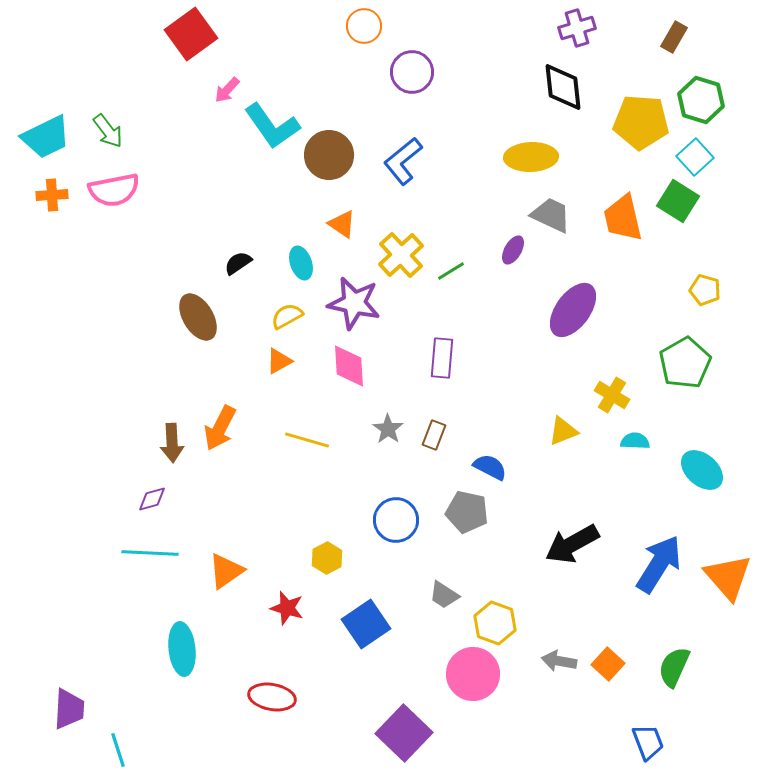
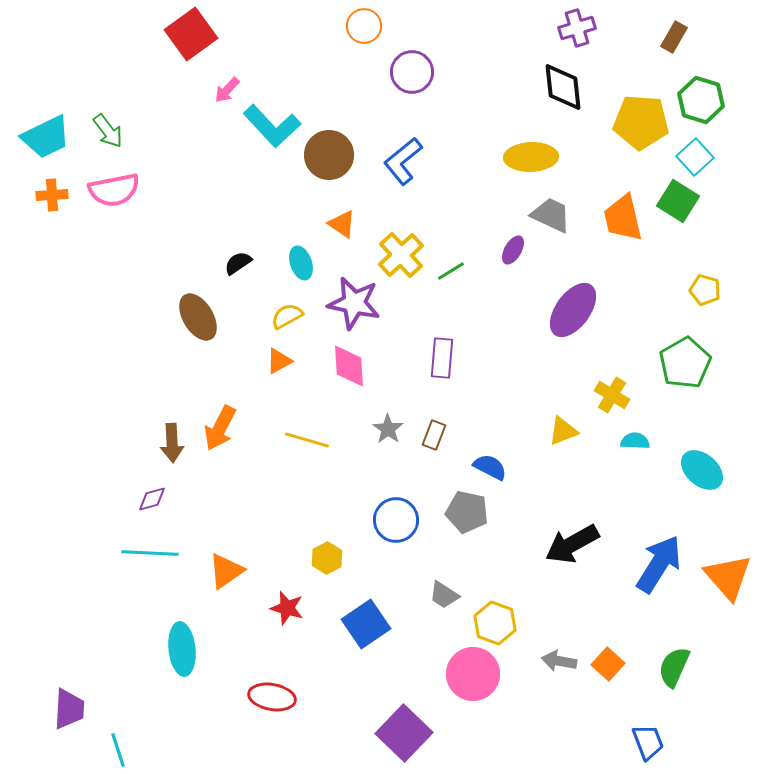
cyan L-shape at (272, 126): rotated 8 degrees counterclockwise
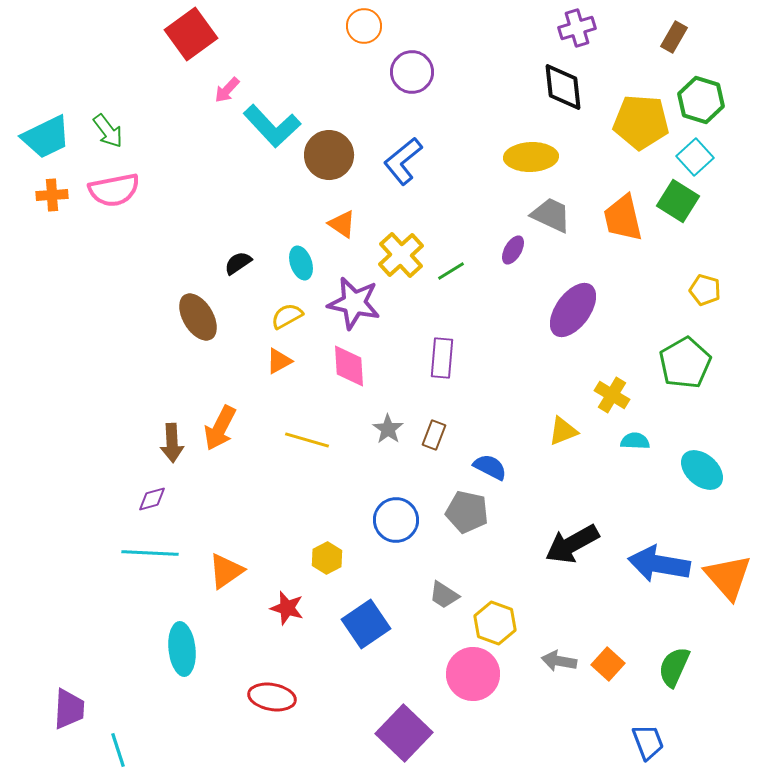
blue arrow at (659, 564): rotated 112 degrees counterclockwise
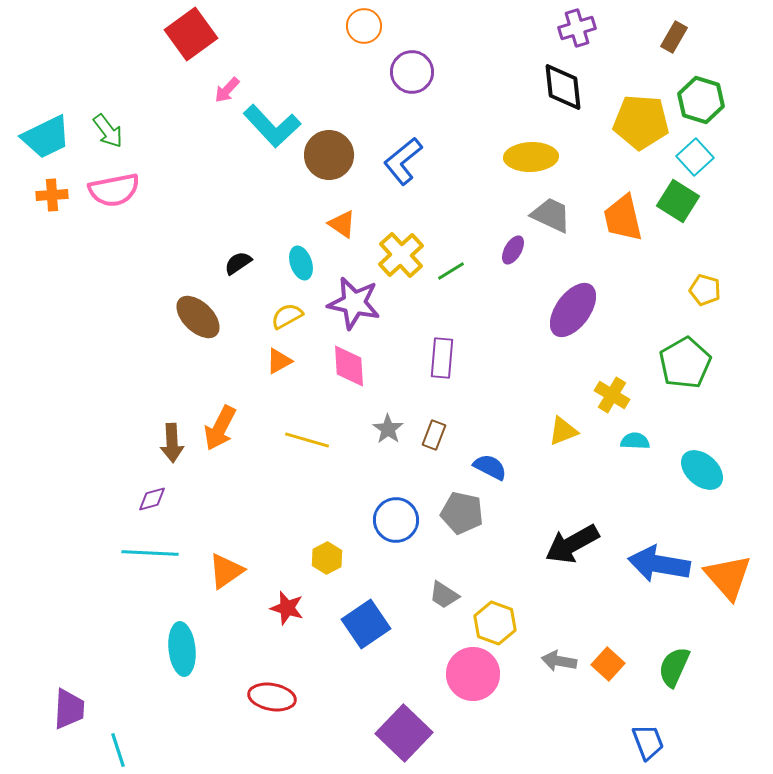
brown ellipse at (198, 317): rotated 15 degrees counterclockwise
gray pentagon at (467, 512): moved 5 px left, 1 px down
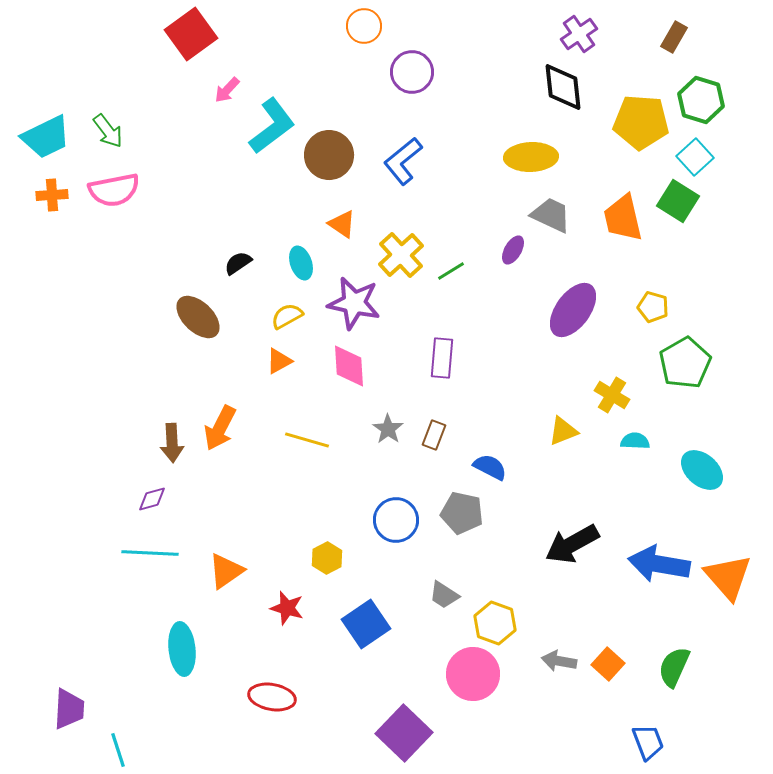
purple cross at (577, 28): moved 2 px right, 6 px down; rotated 18 degrees counterclockwise
cyan L-shape at (272, 126): rotated 84 degrees counterclockwise
yellow pentagon at (705, 290): moved 52 px left, 17 px down
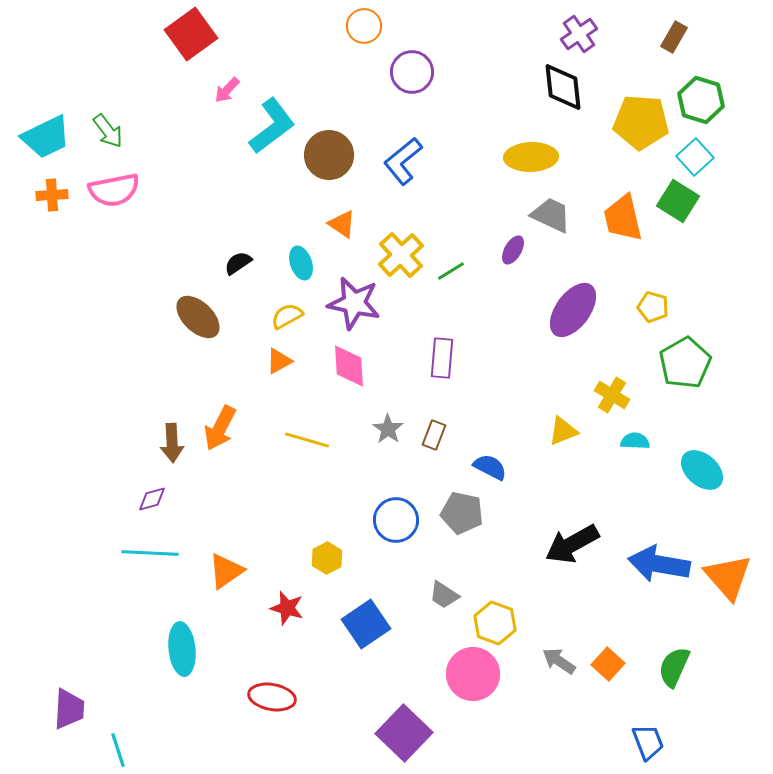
gray arrow at (559, 661): rotated 24 degrees clockwise
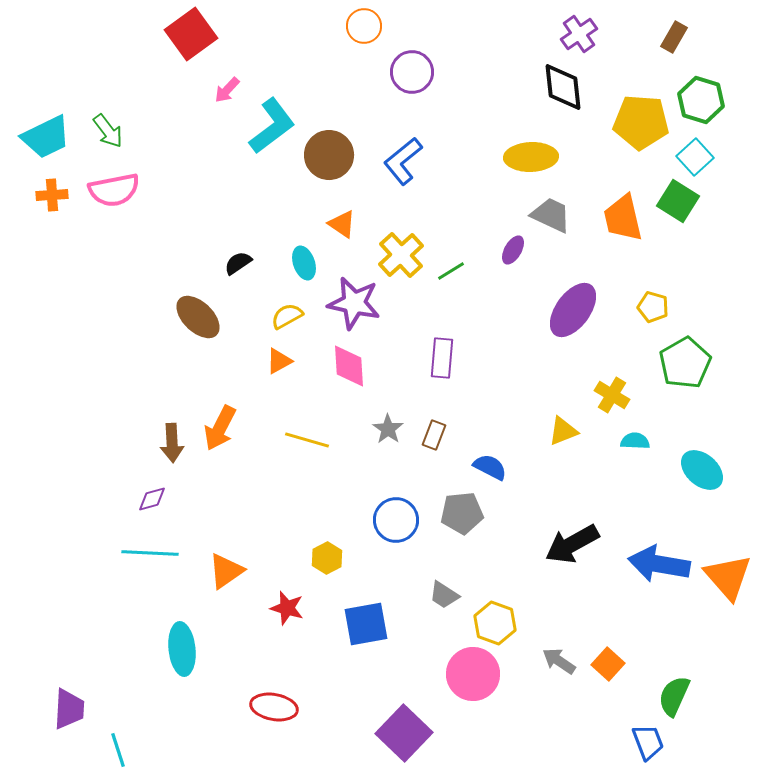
cyan ellipse at (301, 263): moved 3 px right
gray pentagon at (462, 513): rotated 18 degrees counterclockwise
blue square at (366, 624): rotated 24 degrees clockwise
green semicircle at (674, 667): moved 29 px down
red ellipse at (272, 697): moved 2 px right, 10 px down
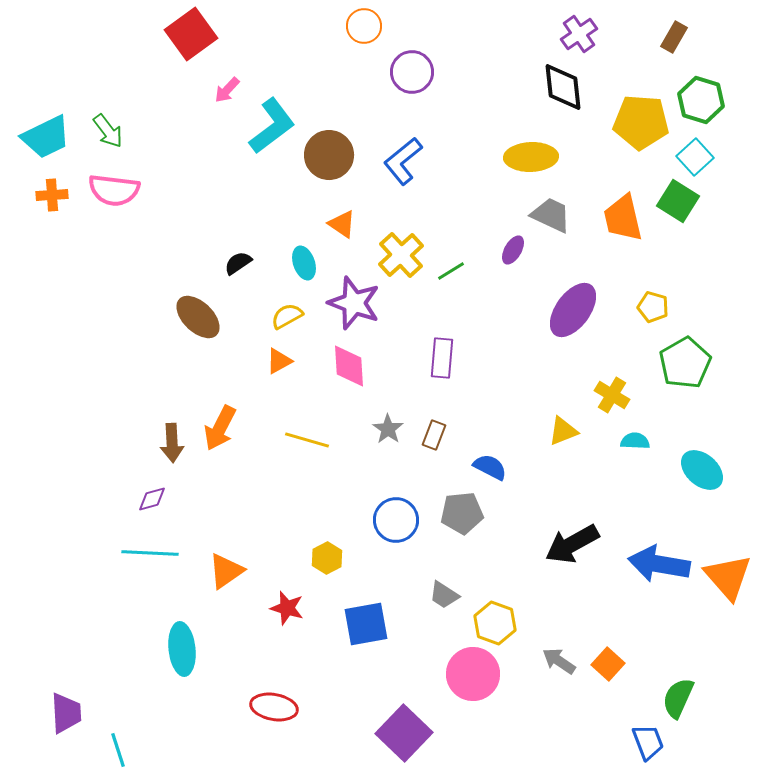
pink semicircle at (114, 190): rotated 18 degrees clockwise
purple star at (354, 303): rotated 8 degrees clockwise
green semicircle at (674, 696): moved 4 px right, 2 px down
purple trapezoid at (69, 709): moved 3 px left, 4 px down; rotated 6 degrees counterclockwise
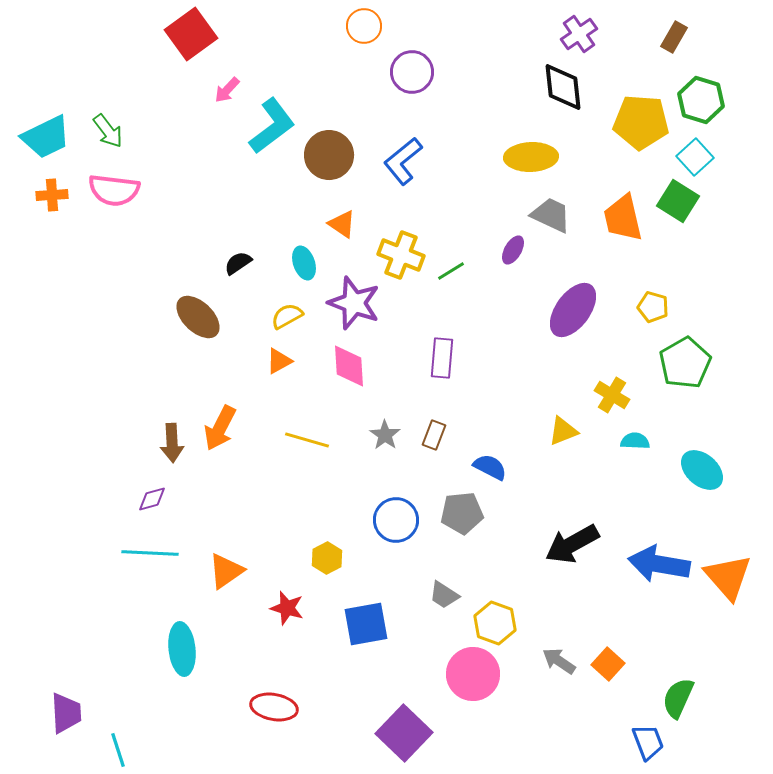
yellow cross at (401, 255): rotated 27 degrees counterclockwise
gray star at (388, 429): moved 3 px left, 6 px down
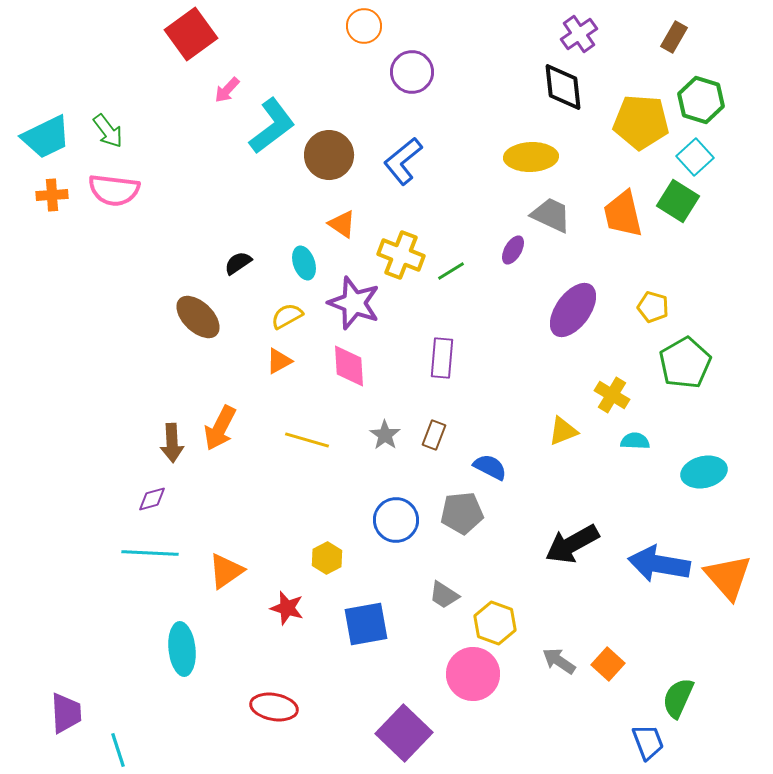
orange trapezoid at (623, 218): moved 4 px up
cyan ellipse at (702, 470): moved 2 px right, 2 px down; rotated 54 degrees counterclockwise
